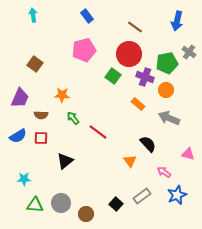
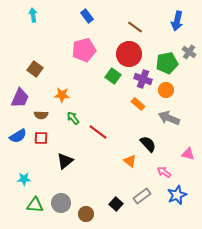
brown square: moved 5 px down
purple cross: moved 2 px left, 2 px down
orange triangle: rotated 16 degrees counterclockwise
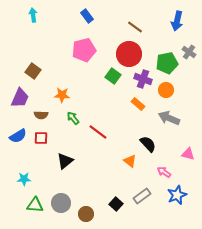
brown square: moved 2 px left, 2 px down
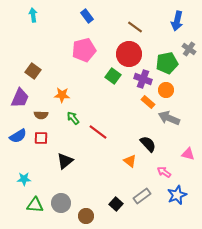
gray cross: moved 3 px up
orange rectangle: moved 10 px right, 2 px up
brown circle: moved 2 px down
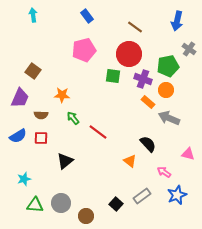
green pentagon: moved 1 px right, 3 px down
green square: rotated 28 degrees counterclockwise
cyan star: rotated 16 degrees counterclockwise
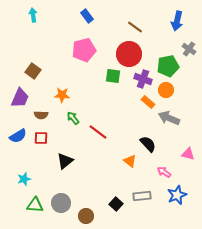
gray rectangle: rotated 30 degrees clockwise
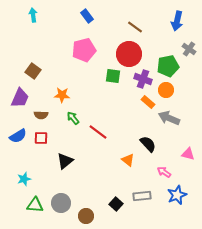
orange triangle: moved 2 px left, 1 px up
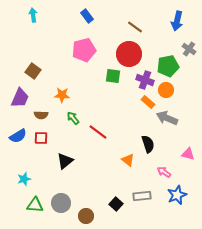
purple cross: moved 2 px right, 1 px down
gray arrow: moved 2 px left
black semicircle: rotated 24 degrees clockwise
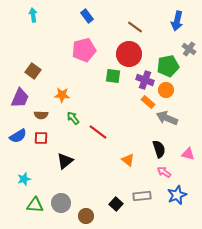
black semicircle: moved 11 px right, 5 px down
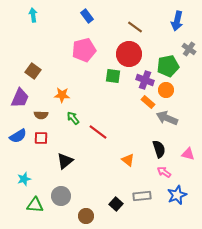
gray circle: moved 7 px up
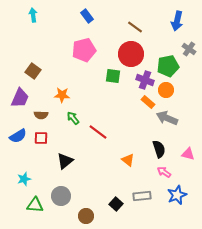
red circle: moved 2 px right
